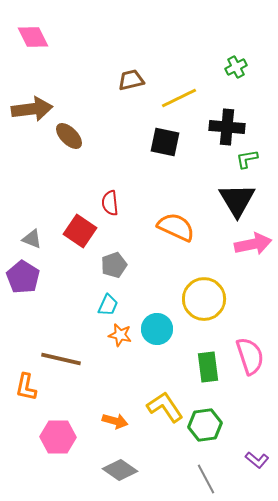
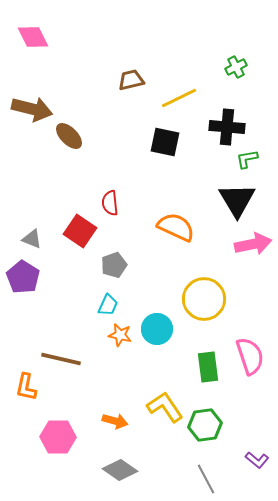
brown arrow: rotated 21 degrees clockwise
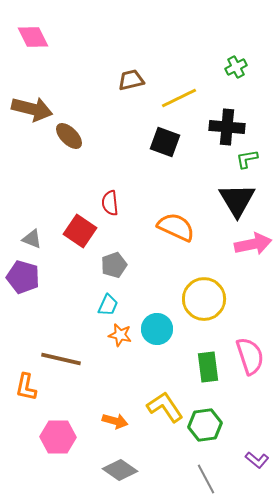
black square: rotated 8 degrees clockwise
purple pentagon: rotated 16 degrees counterclockwise
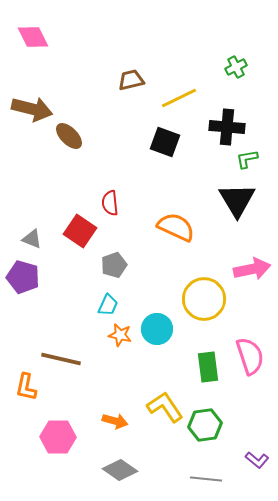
pink arrow: moved 1 px left, 25 px down
gray line: rotated 56 degrees counterclockwise
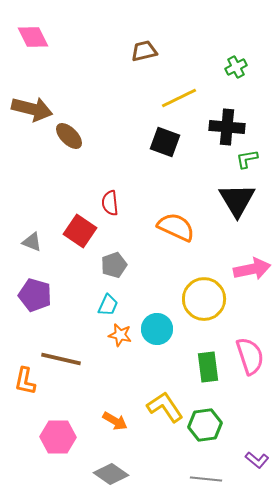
brown trapezoid: moved 13 px right, 29 px up
gray triangle: moved 3 px down
purple pentagon: moved 12 px right, 18 px down
orange L-shape: moved 1 px left, 6 px up
orange arrow: rotated 15 degrees clockwise
gray diamond: moved 9 px left, 4 px down
